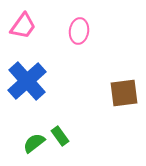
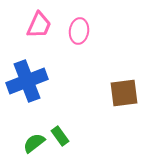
pink trapezoid: moved 16 px right, 1 px up; rotated 12 degrees counterclockwise
blue cross: rotated 21 degrees clockwise
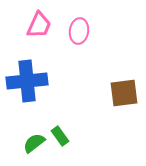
blue cross: rotated 15 degrees clockwise
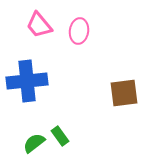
pink trapezoid: rotated 116 degrees clockwise
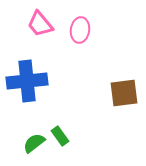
pink trapezoid: moved 1 px right, 1 px up
pink ellipse: moved 1 px right, 1 px up
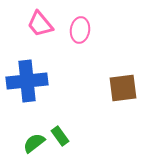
brown square: moved 1 px left, 5 px up
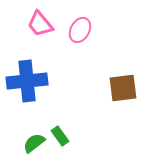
pink ellipse: rotated 20 degrees clockwise
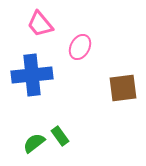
pink ellipse: moved 17 px down
blue cross: moved 5 px right, 6 px up
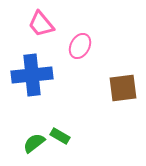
pink trapezoid: moved 1 px right
pink ellipse: moved 1 px up
green rectangle: rotated 24 degrees counterclockwise
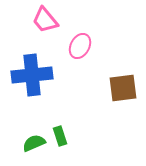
pink trapezoid: moved 4 px right, 4 px up
green rectangle: rotated 42 degrees clockwise
green semicircle: rotated 15 degrees clockwise
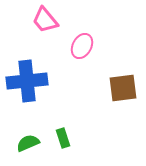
pink ellipse: moved 2 px right
blue cross: moved 5 px left, 6 px down
green rectangle: moved 3 px right, 2 px down
green semicircle: moved 6 px left
